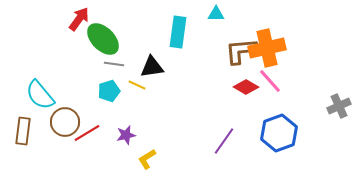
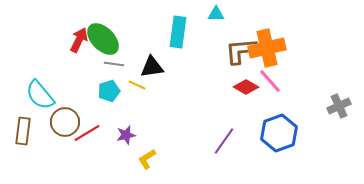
red arrow: moved 21 px down; rotated 10 degrees counterclockwise
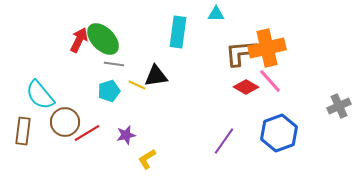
brown L-shape: moved 2 px down
black triangle: moved 4 px right, 9 px down
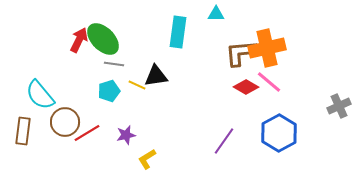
pink line: moved 1 px left, 1 px down; rotated 8 degrees counterclockwise
blue hexagon: rotated 9 degrees counterclockwise
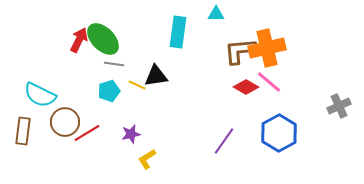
brown L-shape: moved 1 px left, 2 px up
cyan semicircle: rotated 24 degrees counterclockwise
purple star: moved 5 px right, 1 px up
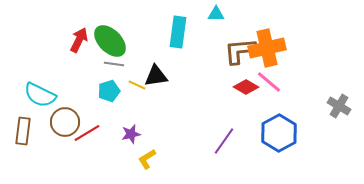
green ellipse: moved 7 px right, 2 px down
gray cross: rotated 35 degrees counterclockwise
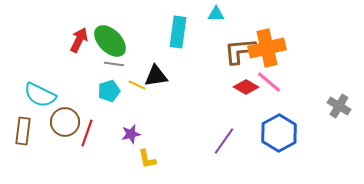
red line: rotated 40 degrees counterclockwise
yellow L-shape: rotated 70 degrees counterclockwise
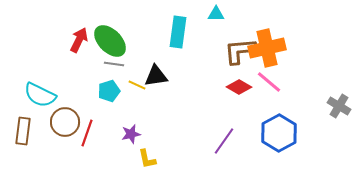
red diamond: moved 7 px left
